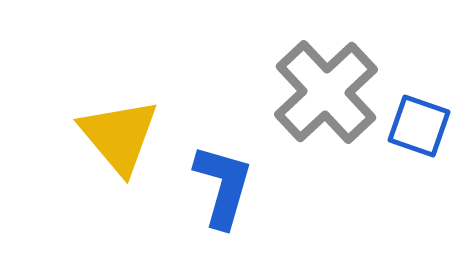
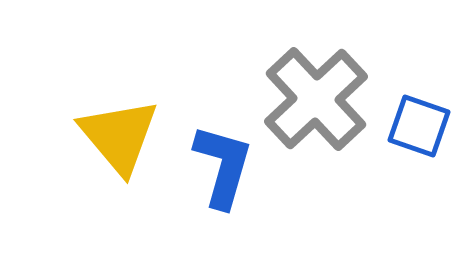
gray cross: moved 10 px left, 7 px down
blue L-shape: moved 20 px up
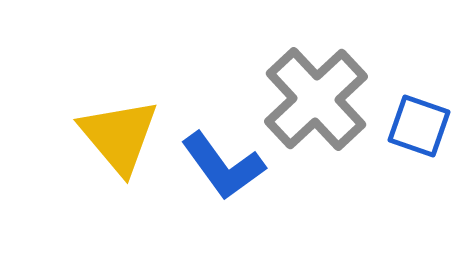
blue L-shape: rotated 128 degrees clockwise
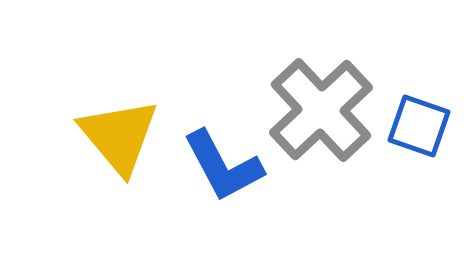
gray cross: moved 5 px right, 11 px down
blue L-shape: rotated 8 degrees clockwise
